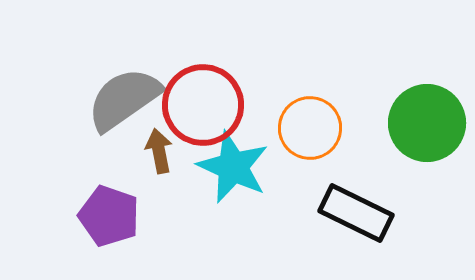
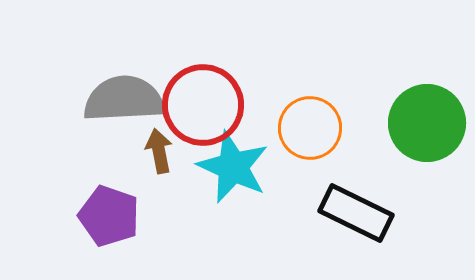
gray semicircle: rotated 32 degrees clockwise
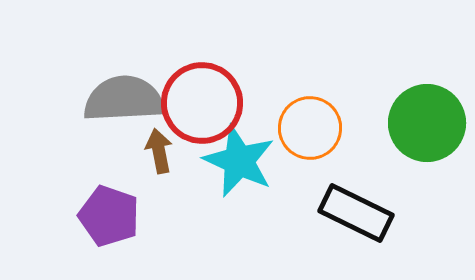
red circle: moved 1 px left, 2 px up
cyan star: moved 6 px right, 6 px up
